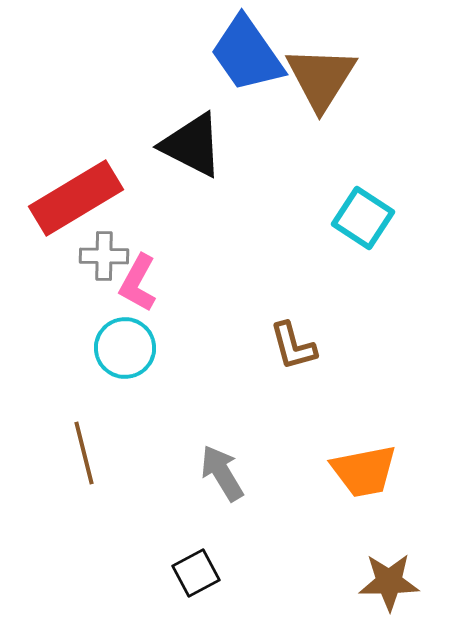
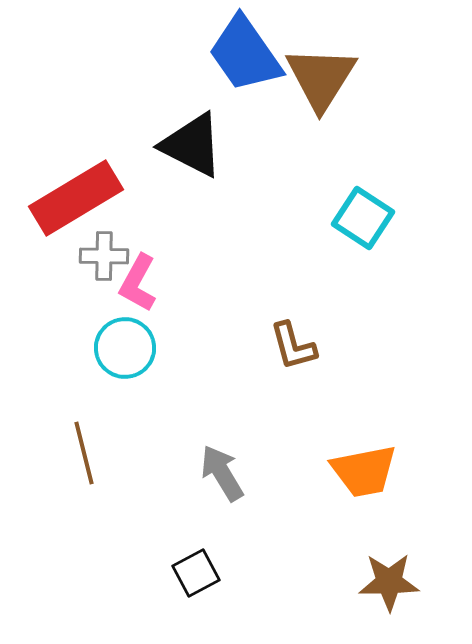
blue trapezoid: moved 2 px left
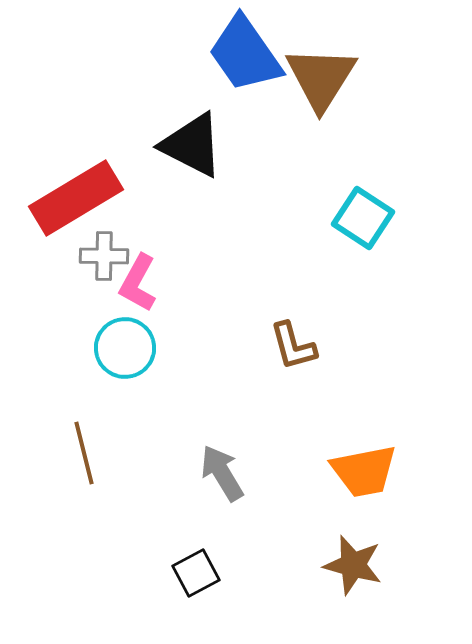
brown star: moved 36 px left, 17 px up; rotated 16 degrees clockwise
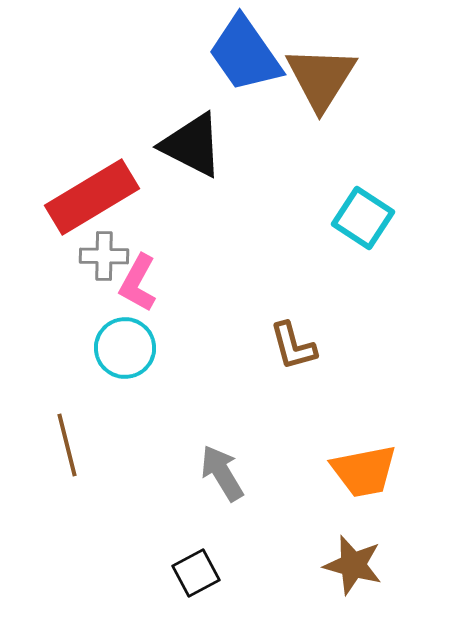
red rectangle: moved 16 px right, 1 px up
brown line: moved 17 px left, 8 px up
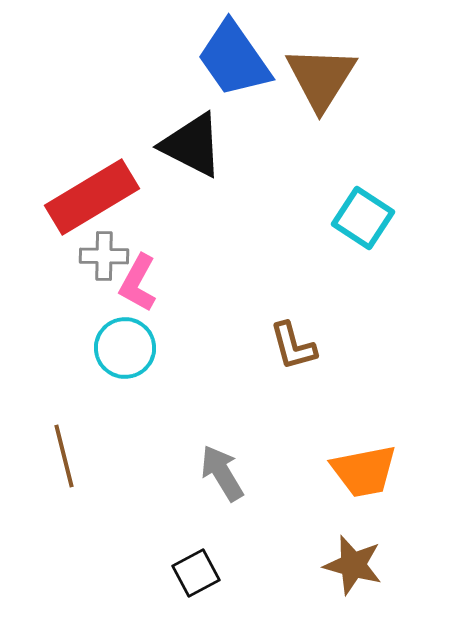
blue trapezoid: moved 11 px left, 5 px down
brown line: moved 3 px left, 11 px down
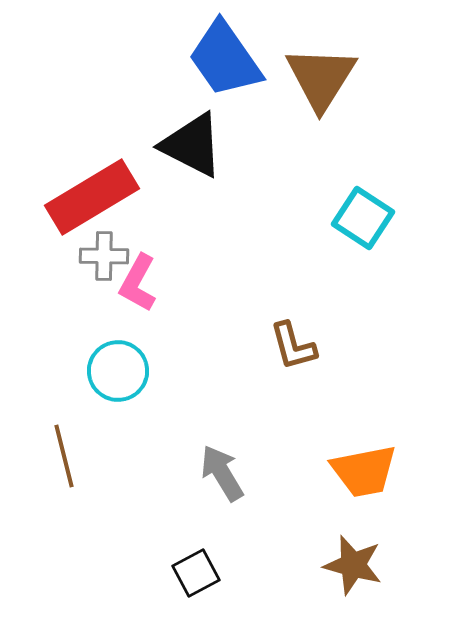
blue trapezoid: moved 9 px left
cyan circle: moved 7 px left, 23 px down
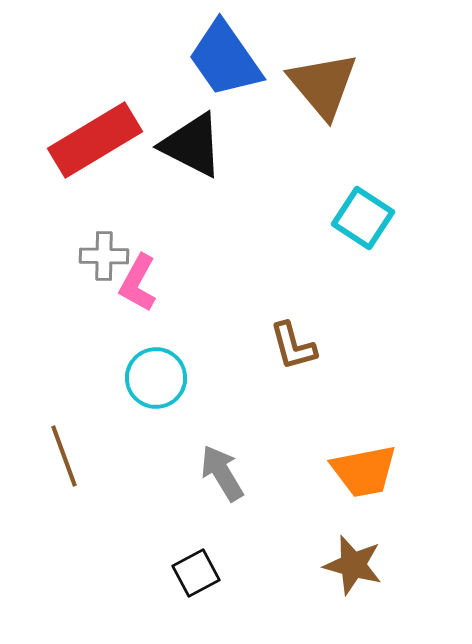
brown triangle: moved 2 px right, 7 px down; rotated 12 degrees counterclockwise
red rectangle: moved 3 px right, 57 px up
cyan circle: moved 38 px right, 7 px down
brown line: rotated 6 degrees counterclockwise
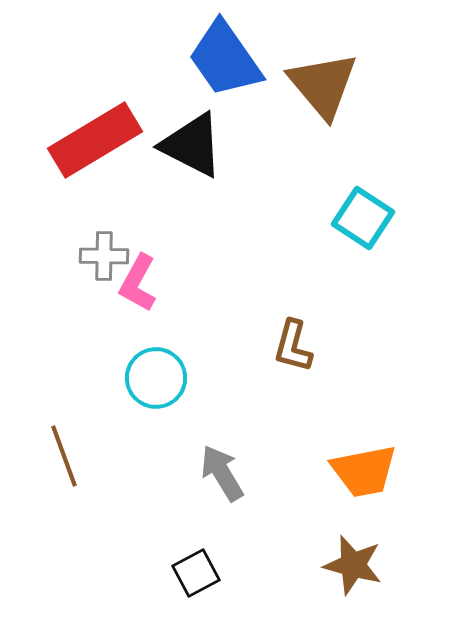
brown L-shape: rotated 30 degrees clockwise
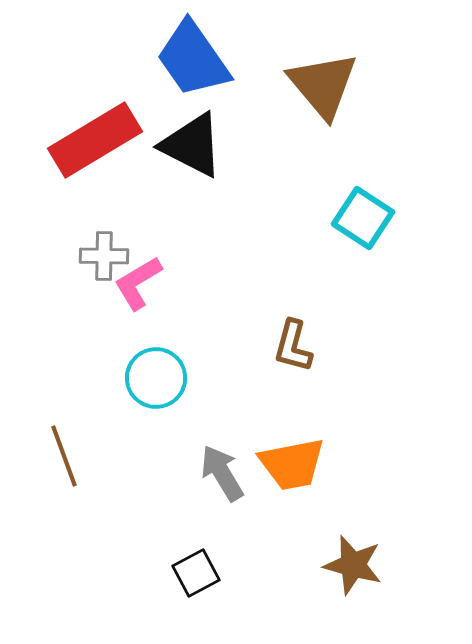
blue trapezoid: moved 32 px left
pink L-shape: rotated 30 degrees clockwise
orange trapezoid: moved 72 px left, 7 px up
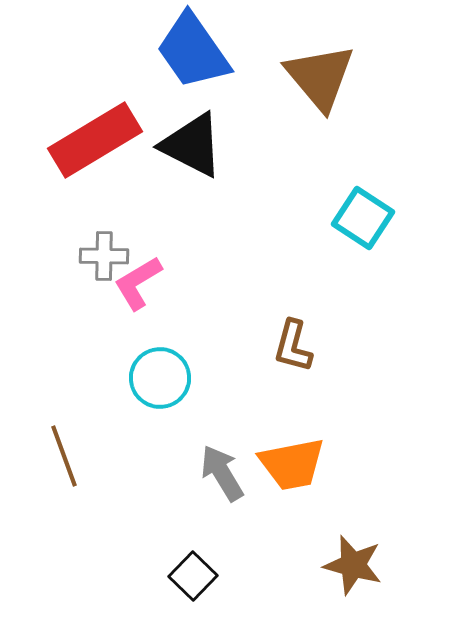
blue trapezoid: moved 8 px up
brown triangle: moved 3 px left, 8 px up
cyan circle: moved 4 px right
black square: moved 3 px left, 3 px down; rotated 18 degrees counterclockwise
